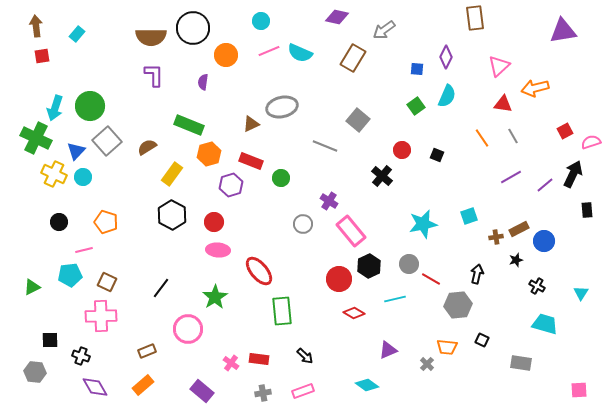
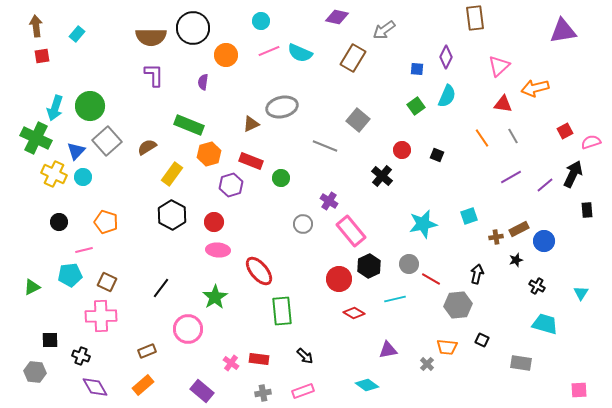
purple triangle at (388, 350): rotated 12 degrees clockwise
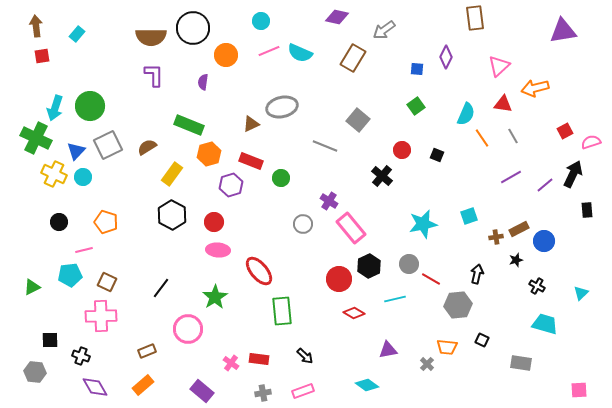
cyan semicircle at (447, 96): moved 19 px right, 18 px down
gray square at (107, 141): moved 1 px right, 4 px down; rotated 16 degrees clockwise
pink rectangle at (351, 231): moved 3 px up
cyan triangle at (581, 293): rotated 14 degrees clockwise
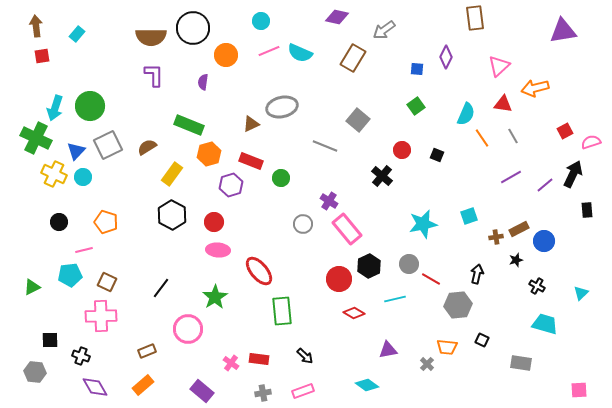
pink rectangle at (351, 228): moved 4 px left, 1 px down
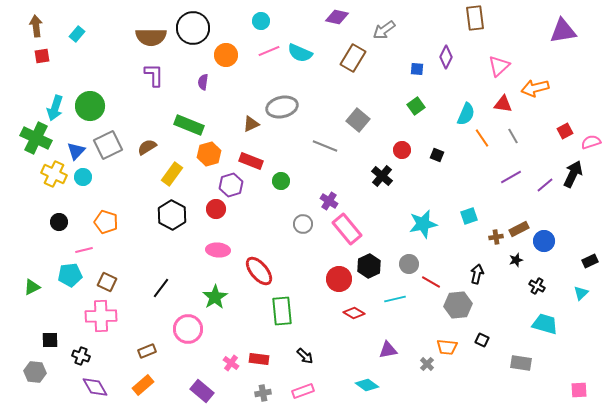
green circle at (281, 178): moved 3 px down
black rectangle at (587, 210): moved 3 px right, 51 px down; rotated 70 degrees clockwise
red circle at (214, 222): moved 2 px right, 13 px up
red line at (431, 279): moved 3 px down
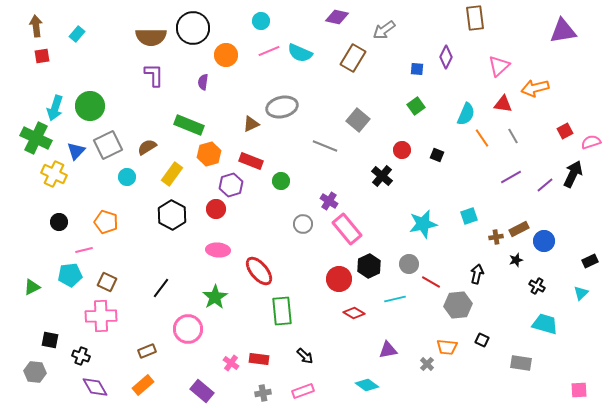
cyan circle at (83, 177): moved 44 px right
black square at (50, 340): rotated 12 degrees clockwise
